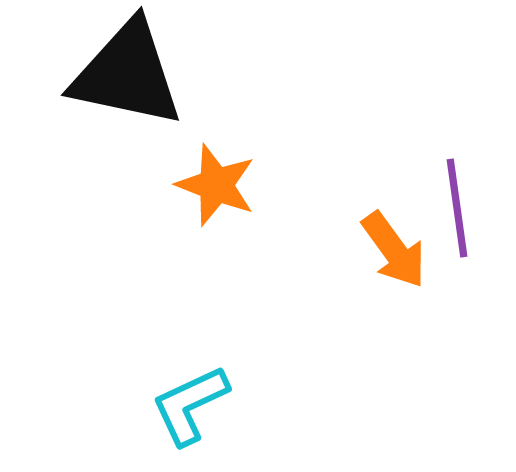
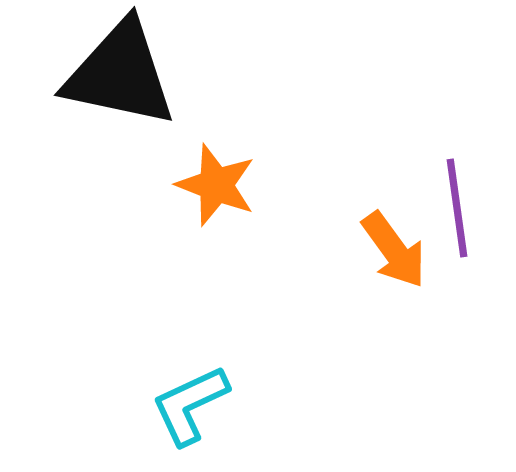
black triangle: moved 7 px left
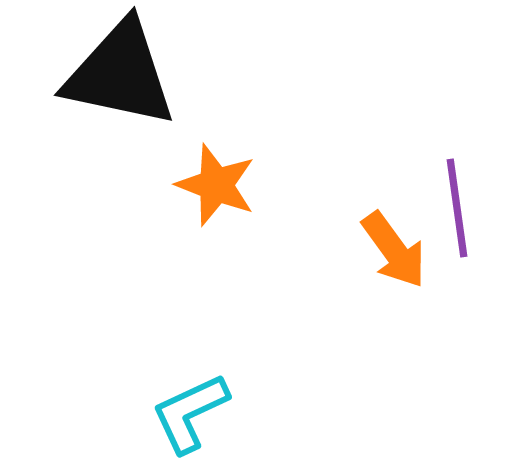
cyan L-shape: moved 8 px down
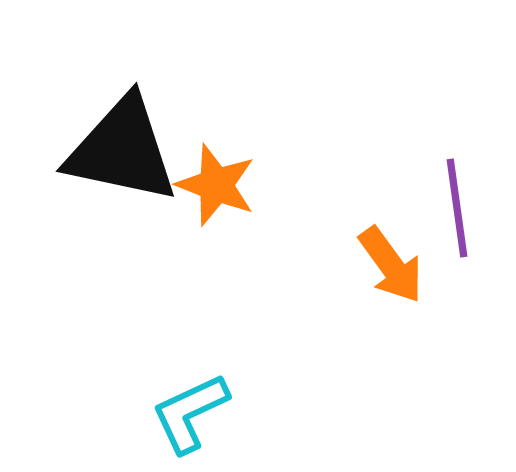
black triangle: moved 2 px right, 76 px down
orange arrow: moved 3 px left, 15 px down
